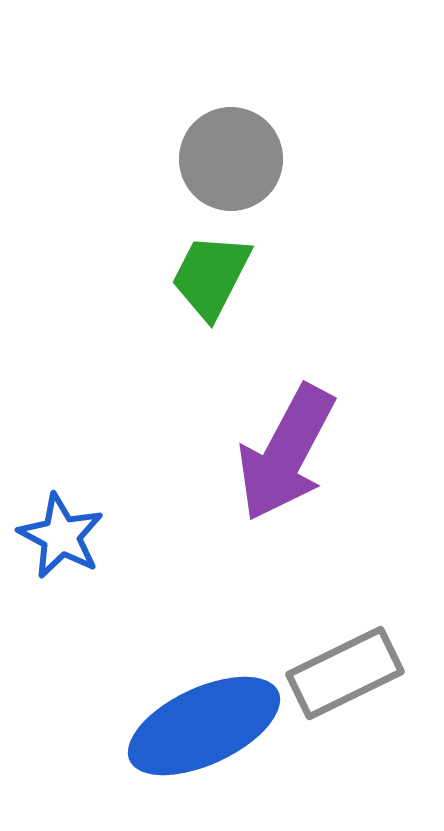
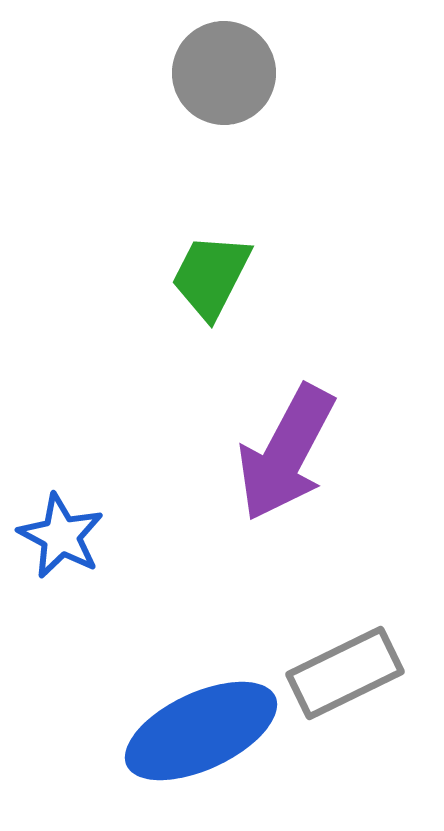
gray circle: moved 7 px left, 86 px up
blue ellipse: moved 3 px left, 5 px down
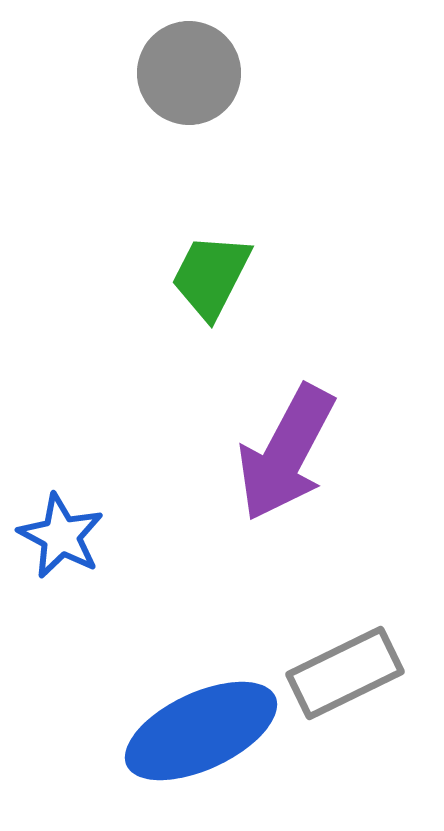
gray circle: moved 35 px left
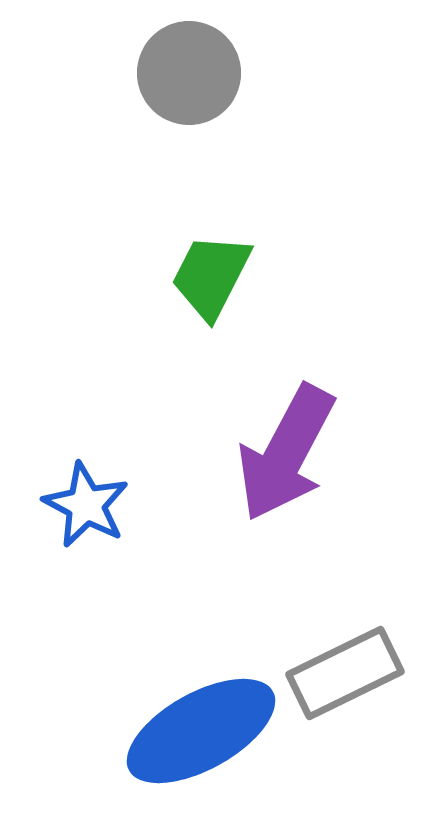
blue star: moved 25 px right, 31 px up
blue ellipse: rotated 4 degrees counterclockwise
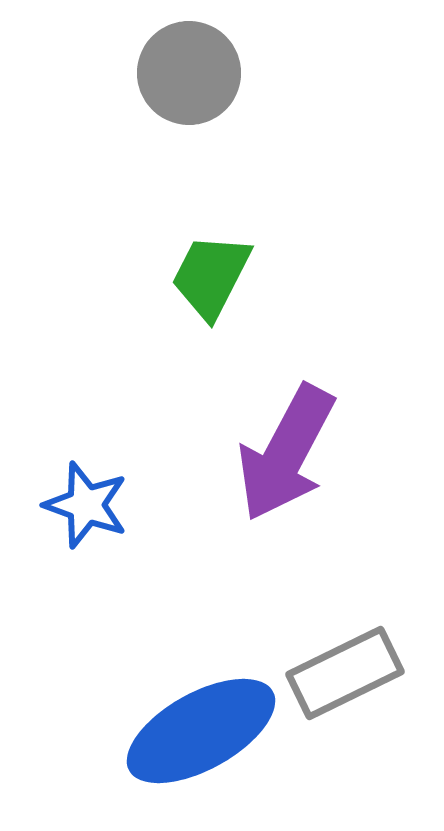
blue star: rotated 8 degrees counterclockwise
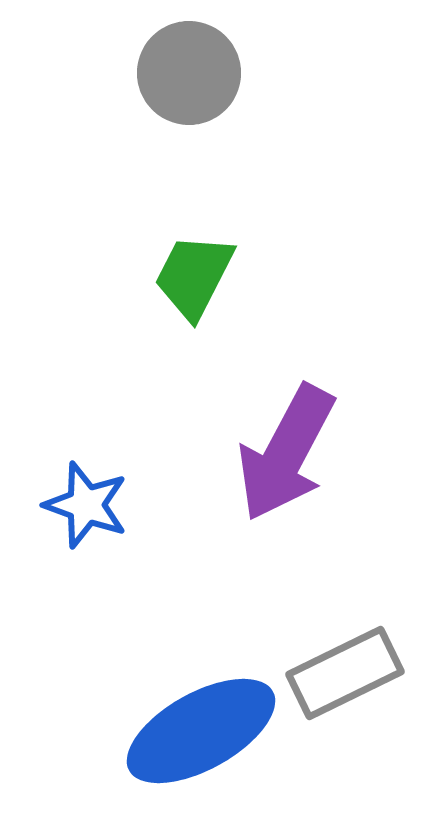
green trapezoid: moved 17 px left
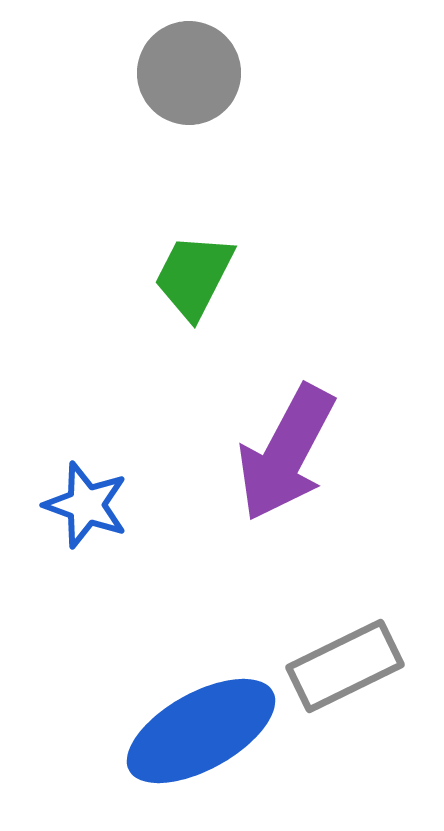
gray rectangle: moved 7 px up
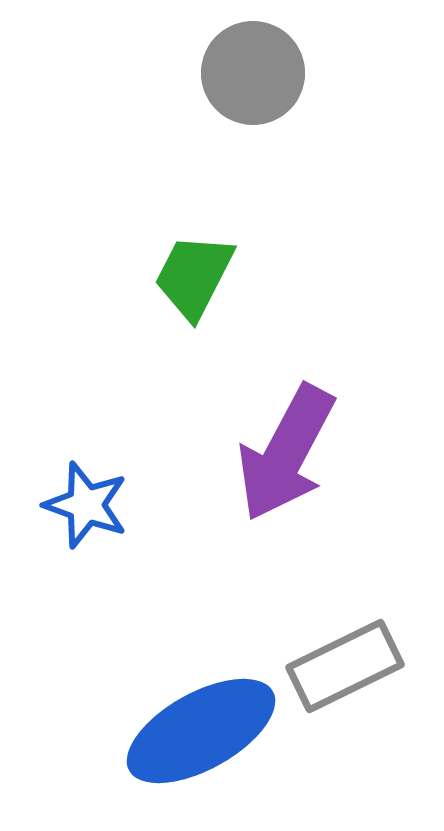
gray circle: moved 64 px right
